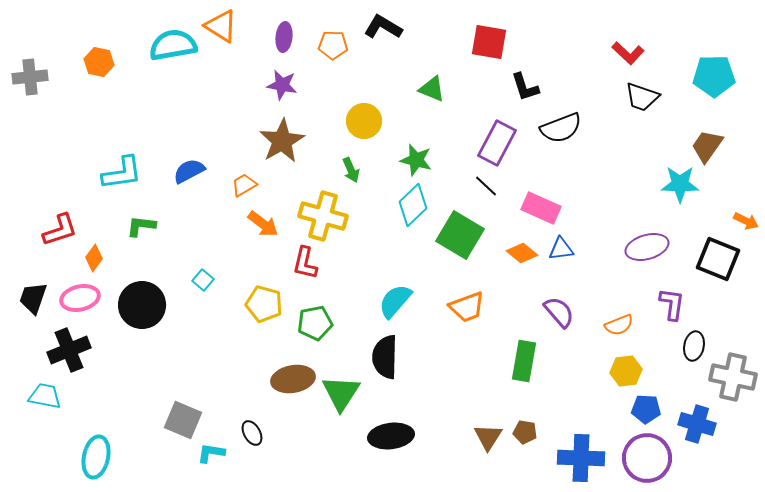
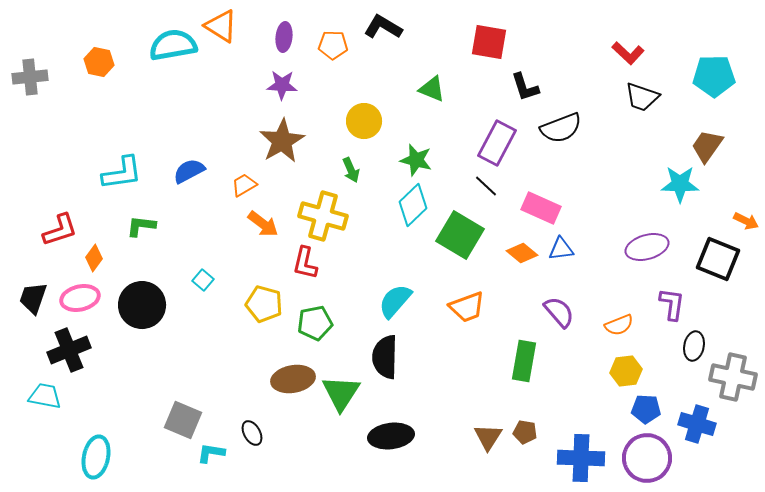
purple star at (282, 85): rotated 8 degrees counterclockwise
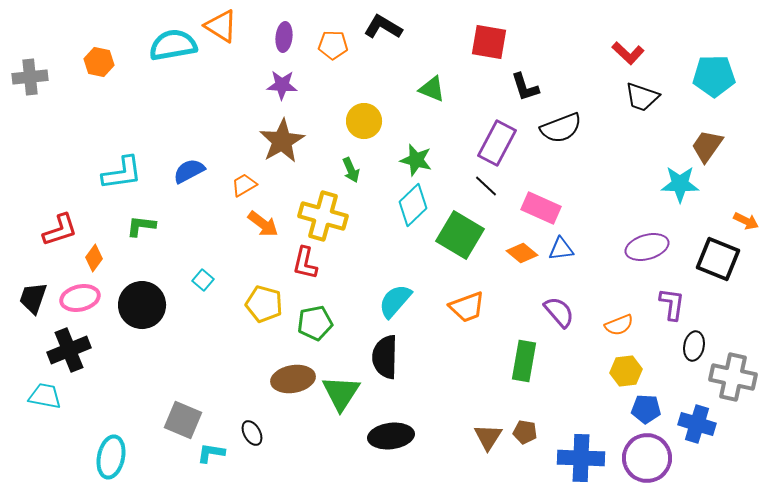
cyan ellipse at (96, 457): moved 15 px right
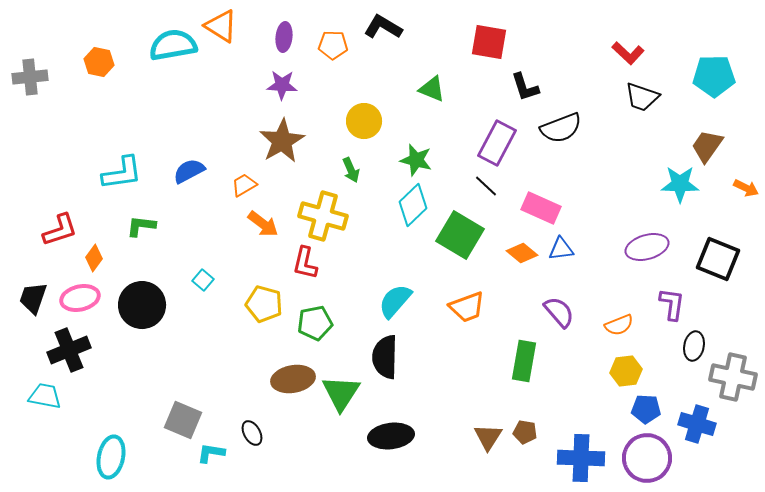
orange arrow at (746, 221): moved 33 px up
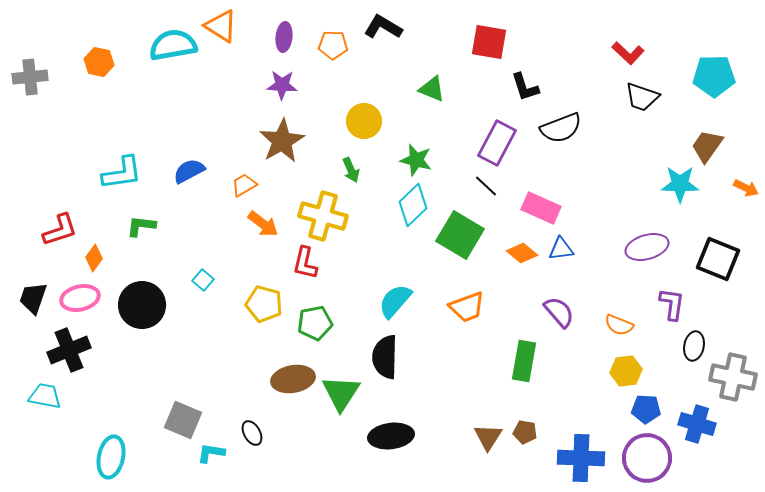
orange semicircle at (619, 325): rotated 44 degrees clockwise
